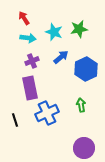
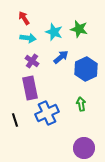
green star: rotated 24 degrees clockwise
purple cross: rotated 32 degrees counterclockwise
green arrow: moved 1 px up
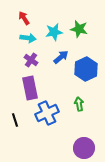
cyan star: rotated 30 degrees counterclockwise
purple cross: moved 1 px left, 1 px up
green arrow: moved 2 px left
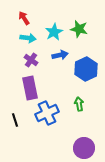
cyan star: rotated 18 degrees counterclockwise
blue arrow: moved 1 px left, 2 px up; rotated 28 degrees clockwise
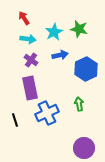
cyan arrow: moved 1 px down
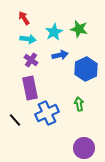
black line: rotated 24 degrees counterclockwise
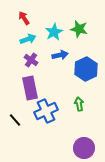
cyan arrow: rotated 28 degrees counterclockwise
blue cross: moved 1 px left, 2 px up
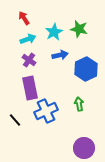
purple cross: moved 2 px left
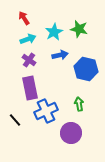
blue hexagon: rotated 20 degrees counterclockwise
purple circle: moved 13 px left, 15 px up
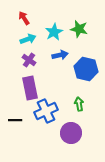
black line: rotated 48 degrees counterclockwise
